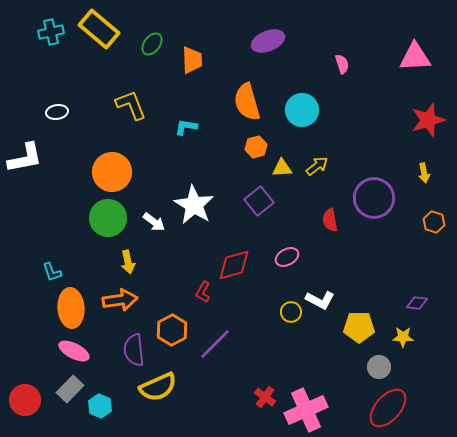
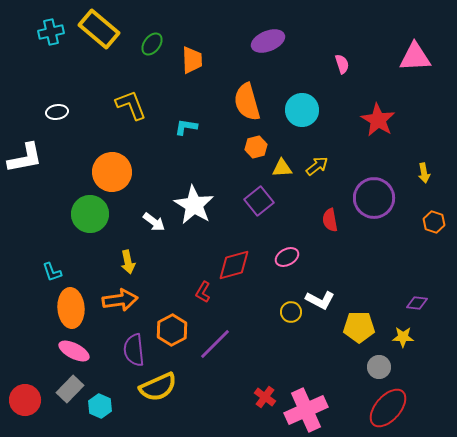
red star at (428, 120): moved 50 px left; rotated 24 degrees counterclockwise
green circle at (108, 218): moved 18 px left, 4 px up
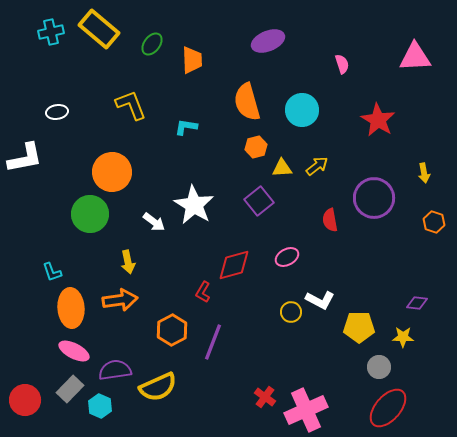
purple line at (215, 344): moved 2 px left, 2 px up; rotated 24 degrees counterclockwise
purple semicircle at (134, 350): moved 19 px left, 20 px down; rotated 88 degrees clockwise
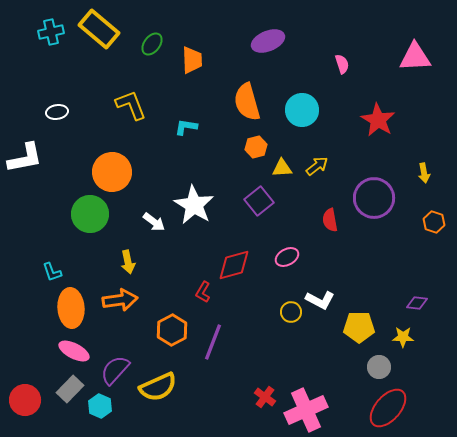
purple semicircle at (115, 370): rotated 40 degrees counterclockwise
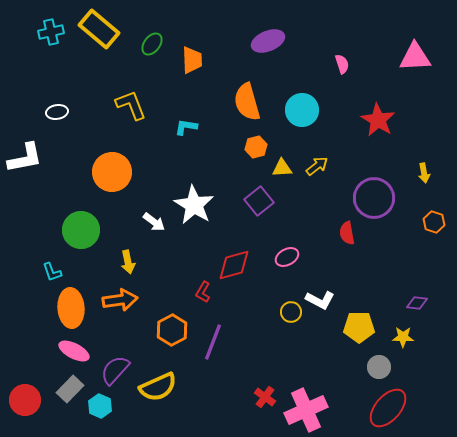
green circle at (90, 214): moved 9 px left, 16 px down
red semicircle at (330, 220): moved 17 px right, 13 px down
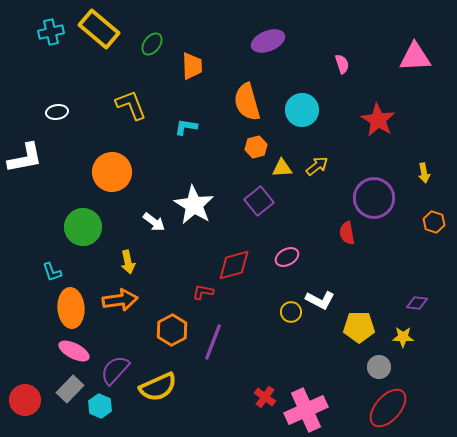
orange trapezoid at (192, 60): moved 6 px down
green circle at (81, 230): moved 2 px right, 3 px up
red L-shape at (203, 292): rotated 70 degrees clockwise
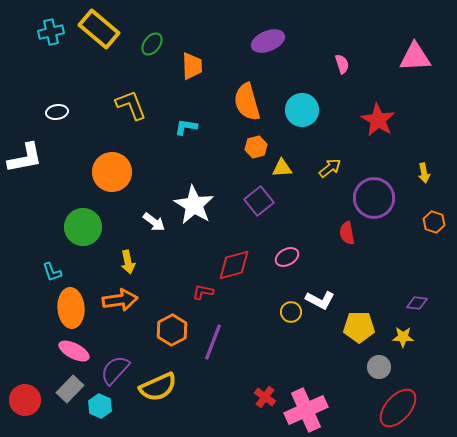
yellow arrow at (317, 166): moved 13 px right, 2 px down
red ellipse at (388, 408): moved 10 px right
